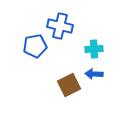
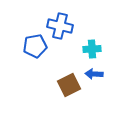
cyan cross: moved 2 px left
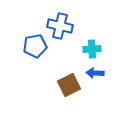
blue arrow: moved 1 px right, 1 px up
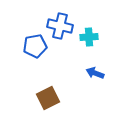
cyan cross: moved 3 px left, 12 px up
blue arrow: rotated 18 degrees clockwise
brown square: moved 21 px left, 13 px down
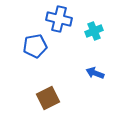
blue cross: moved 1 px left, 7 px up
cyan cross: moved 5 px right, 6 px up; rotated 18 degrees counterclockwise
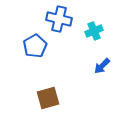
blue pentagon: rotated 20 degrees counterclockwise
blue arrow: moved 7 px right, 7 px up; rotated 66 degrees counterclockwise
brown square: rotated 10 degrees clockwise
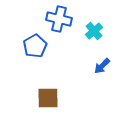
cyan cross: rotated 18 degrees counterclockwise
brown square: rotated 15 degrees clockwise
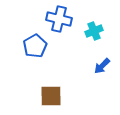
cyan cross: rotated 18 degrees clockwise
brown square: moved 3 px right, 2 px up
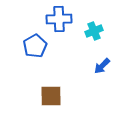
blue cross: rotated 15 degrees counterclockwise
